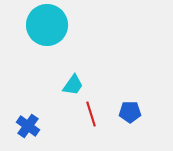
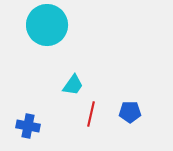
red line: rotated 30 degrees clockwise
blue cross: rotated 25 degrees counterclockwise
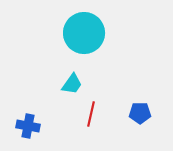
cyan circle: moved 37 px right, 8 px down
cyan trapezoid: moved 1 px left, 1 px up
blue pentagon: moved 10 px right, 1 px down
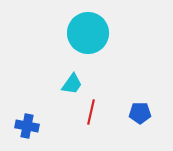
cyan circle: moved 4 px right
red line: moved 2 px up
blue cross: moved 1 px left
